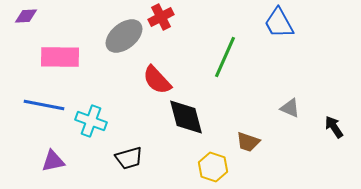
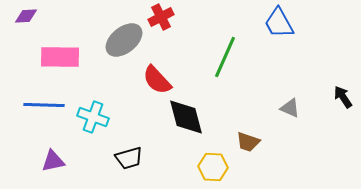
gray ellipse: moved 4 px down
blue line: rotated 9 degrees counterclockwise
cyan cross: moved 2 px right, 4 px up
black arrow: moved 9 px right, 30 px up
yellow hexagon: rotated 16 degrees counterclockwise
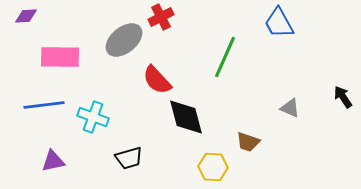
blue line: rotated 9 degrees counterclockwise
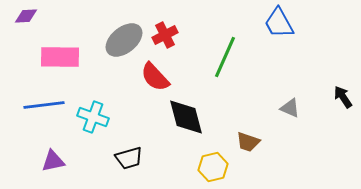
red cross: moved 4 px right, 18 px down
red semicircle: moved 2 px left, 3 px up
yellow hexagon: rotated 16 degrees counterclockwise
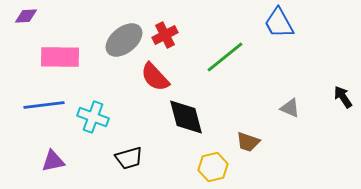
green line: rotated 27 degrees clockwise
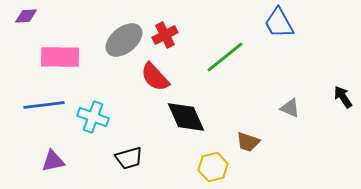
black diamond: rotated 9 degrees counterclockwise
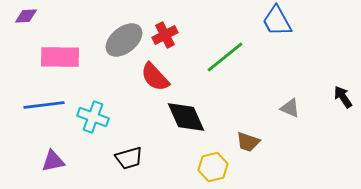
blue trapezoid: moved 2 px left, 2 px up
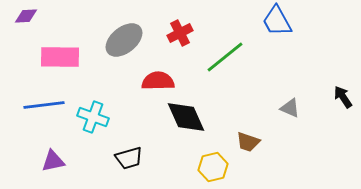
red cross: moved 15 px right, 2 px up
red semicircle: moved 3 px right, 4 px down; rotated 132 degrees clockwise
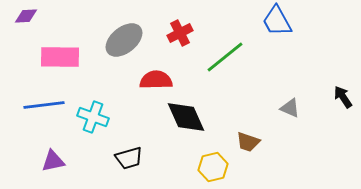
red semicircle: moved 2 px left, 1 px up
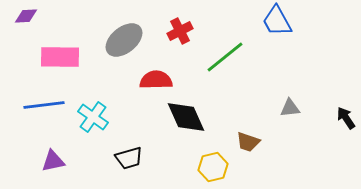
red cross: moved 2 px up
black arrow: moved 3 px right, 21 px down
gray triangle: rotated 30 degrees counterclockwise
cyan cross: rotated 16 degrees clockwise
